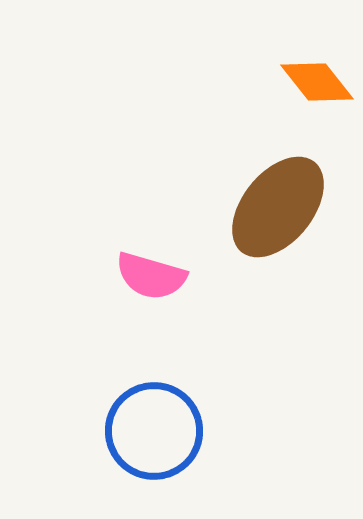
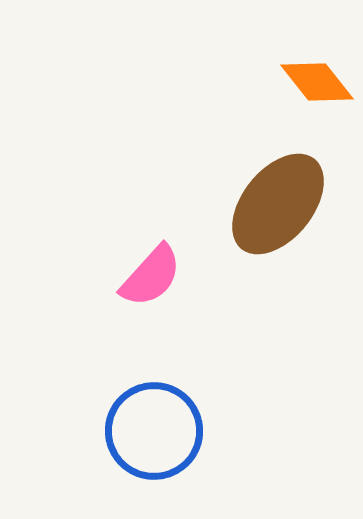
brown ellipse: moved 3 px up
pink semicircle: rotated 64 degrees counterclockwise
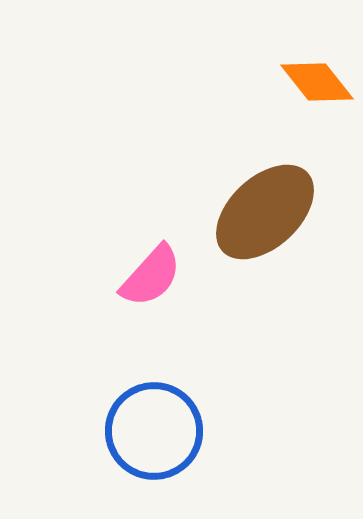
brown ellipse: moved 13 px left, 8 px down; rotated 8 degrees clockwise
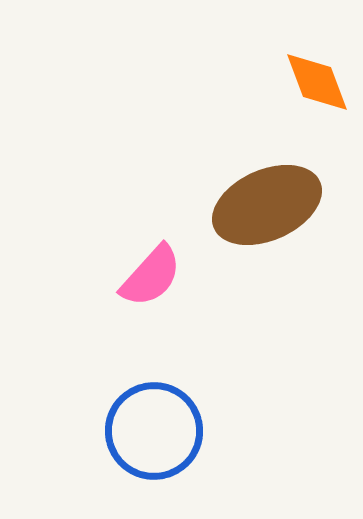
orange diamond: rotated 18 degrees clockwise
brown ellipse: moved 2 px right, 7 px up; rotated 19 degrees clockwise
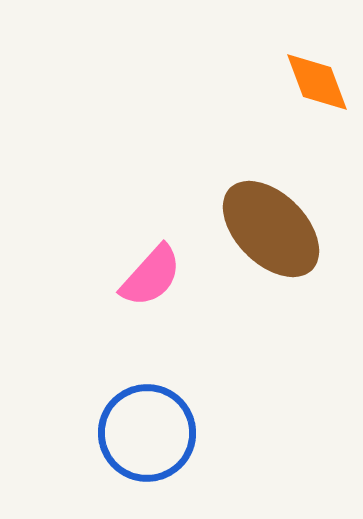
brown ellipse: moved 4 px right, 24 px down; rotated 69 degrees clockwise
blue circle: moved 7 px left, 2 px down
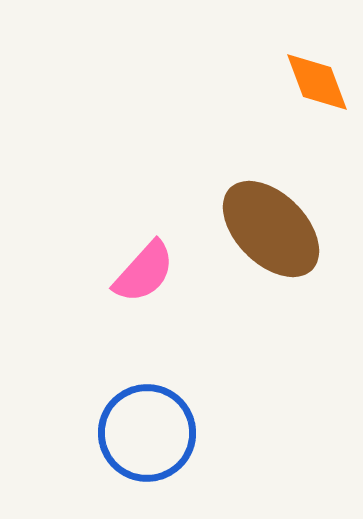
pink semicircle: moved 7 px left, 4 px up
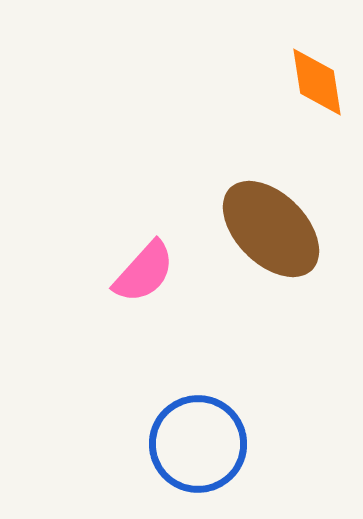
orange diamond: rotated 12 degrees clockwise
blue circle: moved 51 px right, 11 px down
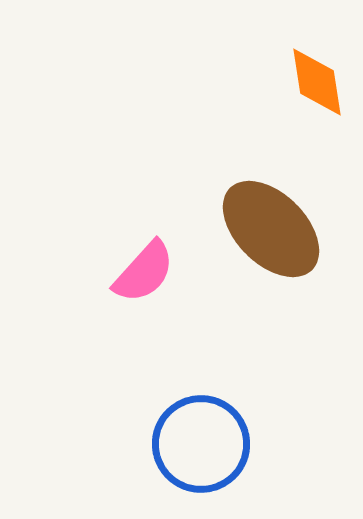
blue circle: moved 3 px right
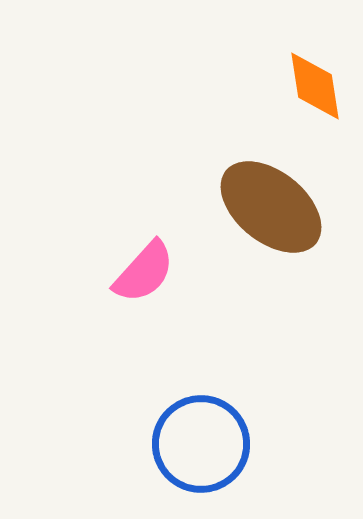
orange diamond: moved 2 px left, 4 px down
brown ellipse: moved 22 px up; rotated 6 degrees counterclockwise
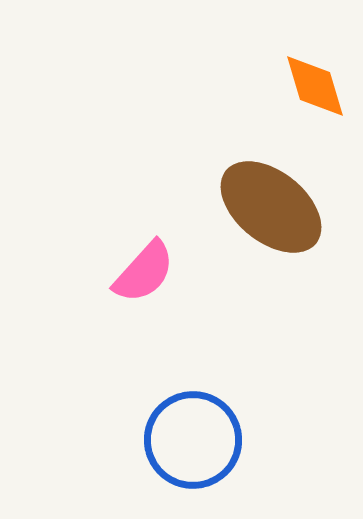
orange diamond: rotated 8 degrees counterclockwise
blue circle: moved 8 px left, 4 px up
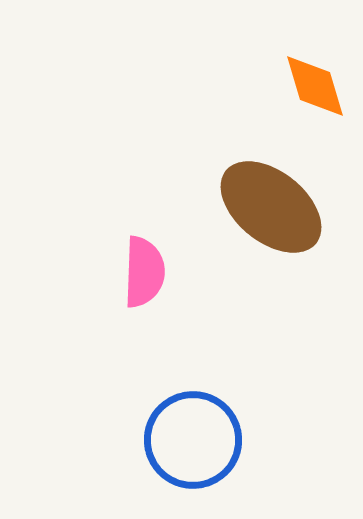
pink semicircle: rotated 40 degrees counterclockwise
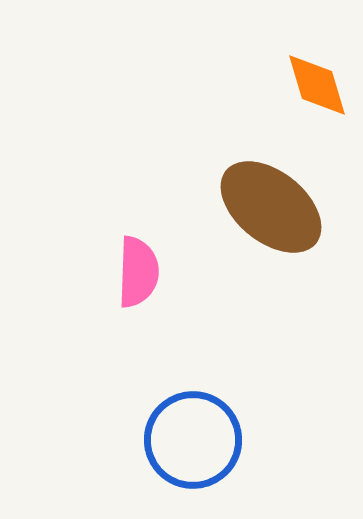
orange diamond: moved 2 px right, 1 px up
pink semicircle: moved 6 px left
